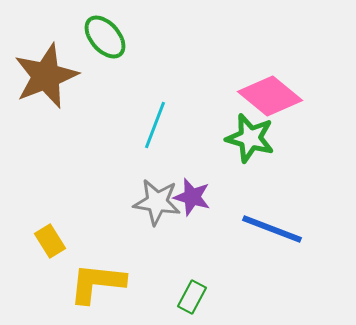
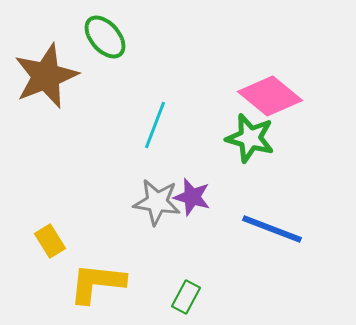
green rectangle: moved 6 px left
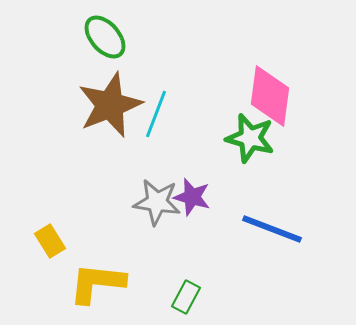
brown star: moved 64 px right, 29 px down
pink diamond: rotated 58 degrees clockwise
cyan line: moved 1 px right, 11 px up
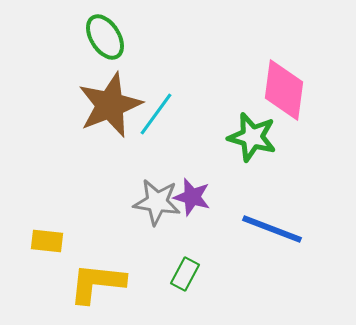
green ellipse: rotated 9 degrees clockwise
pink diamond: moved 14 px right, 6 px up
cyan line: rotated 15 degrees clockwise
green star: moved 2 px right, 1 px up
yellow rectangle: moved 3 px left; rotated 52 degrees counterclockwise
green rectangle: moved 1 px left, 23 px up
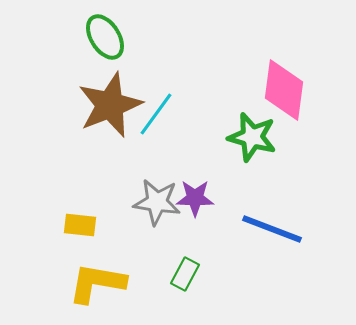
purple star: moved 3 px right, 1 px down; rotated 15 degrees counterclockwise
yellow rectangle: moved 33 px right, 16 px up
yellow L-shape: rotated 4 degrees clockwise
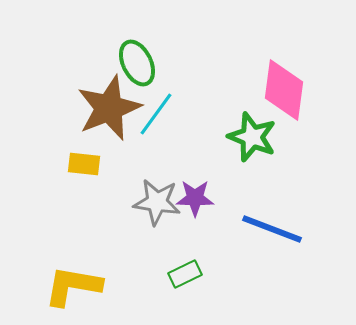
green ellipse: moved 32 px right, 26 px down; rotated 6 degrees clockwise
brown star: moved 1 px left, 3 px down
green star: rotated 6 degrees clockwise
yellow rectangle: moved 4 px right, 61 px up
green rectangle: rotated 36 degrees clockwise
yellow L-shape: moved 24 px left, 3 px down
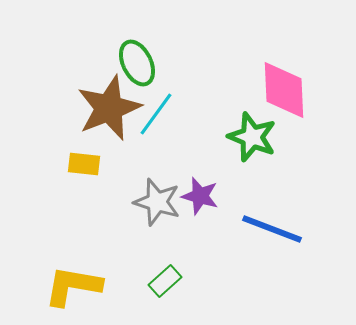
pink diamond: rotated 10 degrees counterclockwise
purple star: moved 5 px right, 2 px up; rotated 15 degrees clockwise
gray star: rotated 9 degrees clockwise
green rectangle: moved 20 px left, 7 px down; rotated 16 degrees counterclockwise
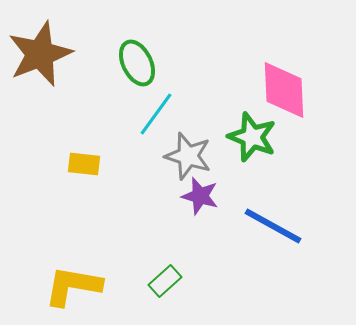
brown star: moved 69 px left, 54 px up
gray star: moved 31 px right, 46 px up
blue line: moved 1 px right, 3 px up; rotated 8 degrees clockwise
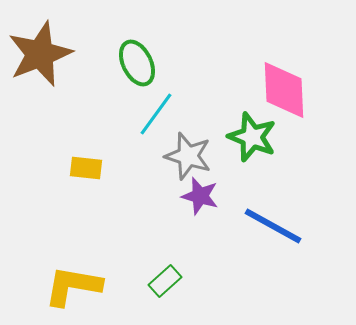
yellow rectangle: moved 2 px right, 4 px down
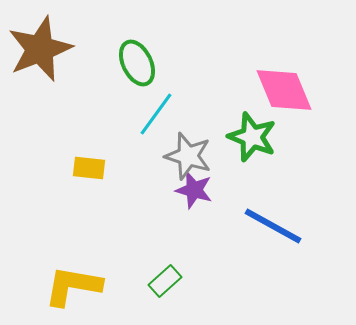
brown star: moved 5 px up
pink diamond: rotated 20 degrees counterclockwise
yellow rectangle: moved 3 px right
purple star: moved 6 px left, 6 px up
